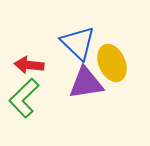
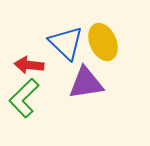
blue triangle: moved 12 px left
yellow ellipse: moved 9 px left, 21 px up
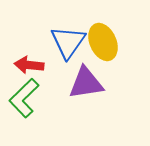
blue triangle: moved 2 px right, 1 px up; rotated 21 degrees clockwise
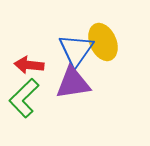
blue triangle: moved 8 px right, 8 px down
purple triangle: moved 13 px left
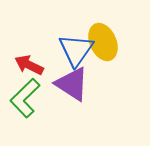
red arrow: rotated 20 degrees clockwise
purple triangle: moved 1 px left, 1 px down; rotated 42 degrees clockwise
green L-shape: moved 1 px right
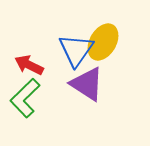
yellow ellipse: rotated 54 degrees clockwise
purple triangle: moved 15 px right
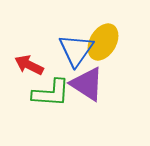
green L-shape: moved 26 px right, 5 px up; rotated 132 degrees counterclockwise
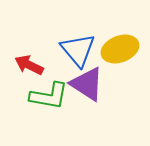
yellow ellipse: moved 17 px right, 7 px down; rotated 39 degrees clockwise
blue triangle: moved 2 px right; rotated 15 degrees counterclockwise
green L-shape: moved 2 px left, 3 px down; rotated 6 degrees clockwise
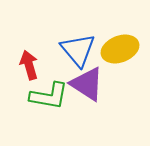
red arrow: rotated 48 degrees clockwise
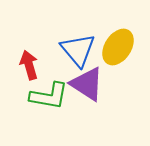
yellow ellipse: moved 2 px left, 2 px up; rotated 36 degrees counterclockwise
